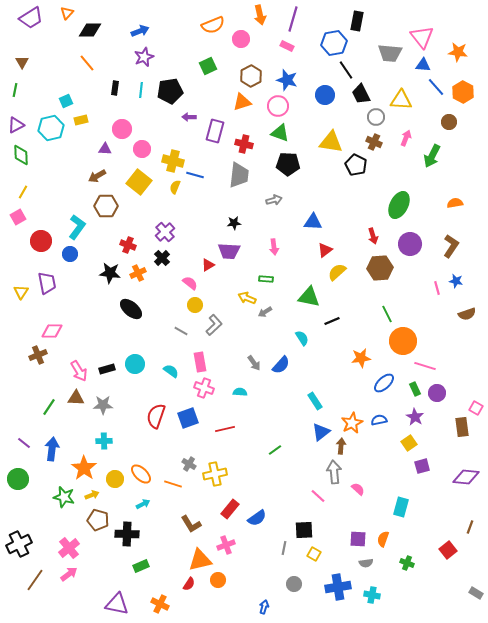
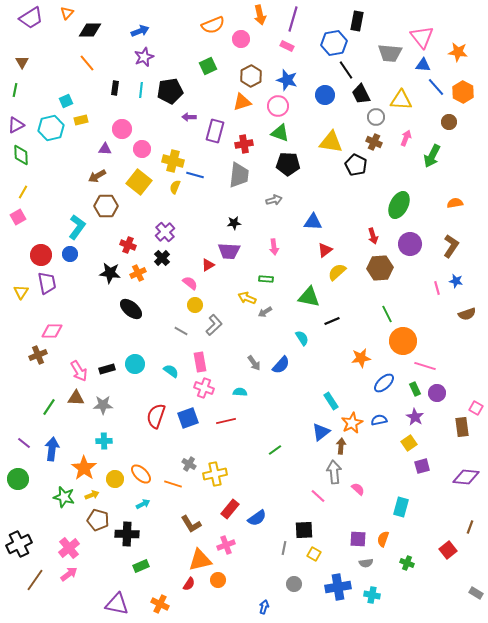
red cross at (244, 144): rotated 24 degrees counterclockwise
red circle at (41, 241): moved 14 px down
cyan rectangle at (315, 401): moved 16 px right
red line at (225, 429): moved 1 px right, 8 px up
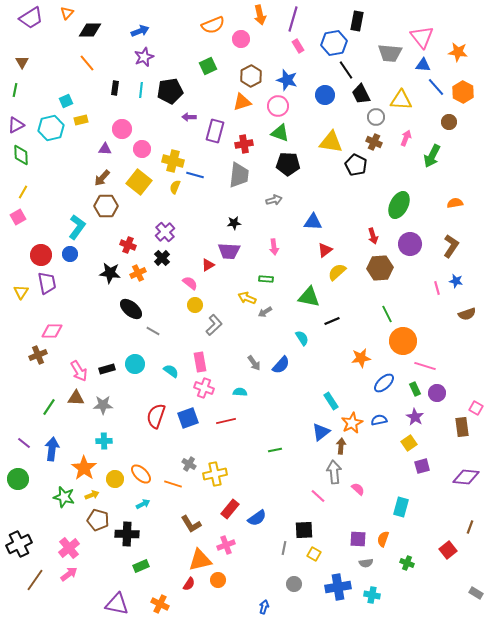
pink rectangle at (287, 46): moved 11 px right; rotated 32 degrees clockwise
brown arrow at (97, 176): moved 5 px right, 2 px down; rotated 18 degrees counterclockwise
gray line at (181, 331): moved 28 px left
green line at (275, 450): rotated 24 degrees clockwise
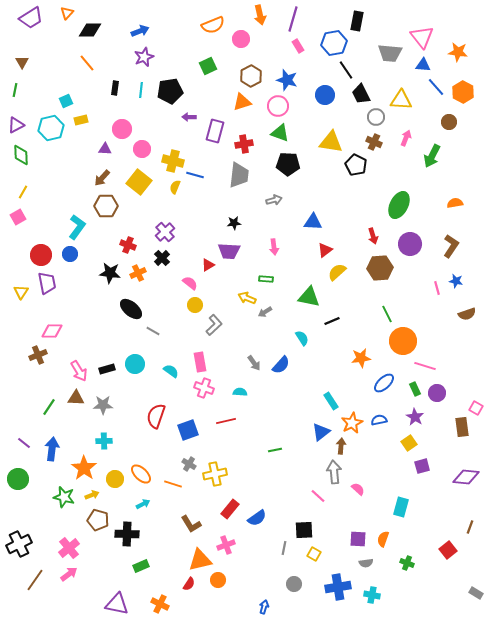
blue square at (188, 418): moved 12 px down
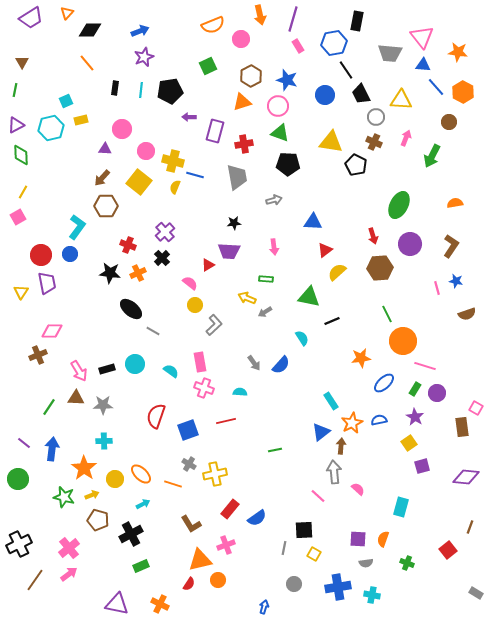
pink circle at (142, 149): moved 4 px right, 2 px down
gray trapezoid at (239, 175): moved 2 px left, 2 px down; rotated 16 degrees counterclockwise
green rectangle at (415, 389): rotated 56 degrees clockwise
black cross at (127, 534): moved 4 px right; rotated 30 degrees counterclockwise
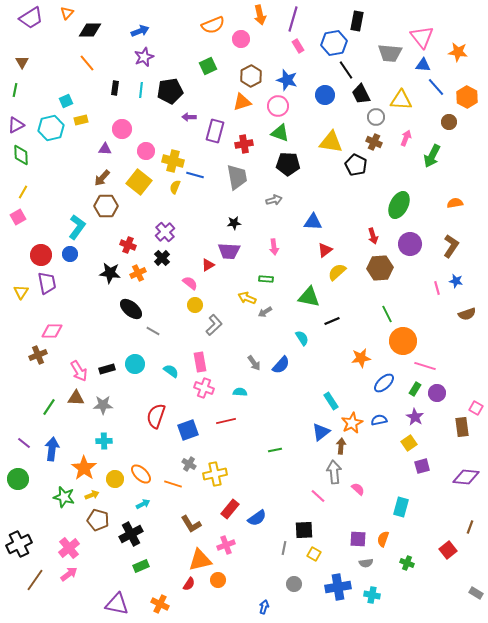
orange hexagon at (463, 92): moved 4 px right, 5 px down
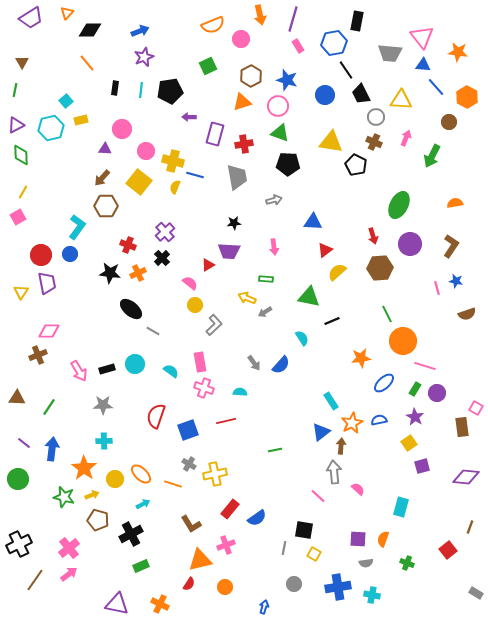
cyan square at (66, 101): rotated 16 degrees counterclockwise
purple rectangle at (215, 131): moved 3 px down
pink diamond at (52, 331): moved 3 px left
brown triangle at (76, 398): moved 59 px left
black square at (304, 530): rotated 12 degrees clockwise
orange circle at (218, 580): moved 7 px right, 7 px down
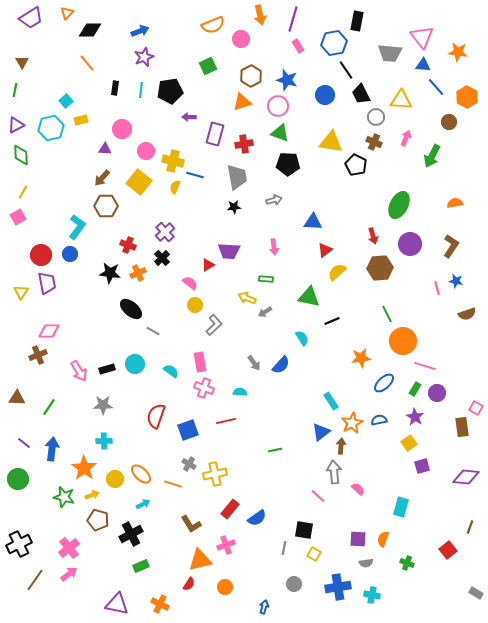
black star at (234, 223): moved 16 px up
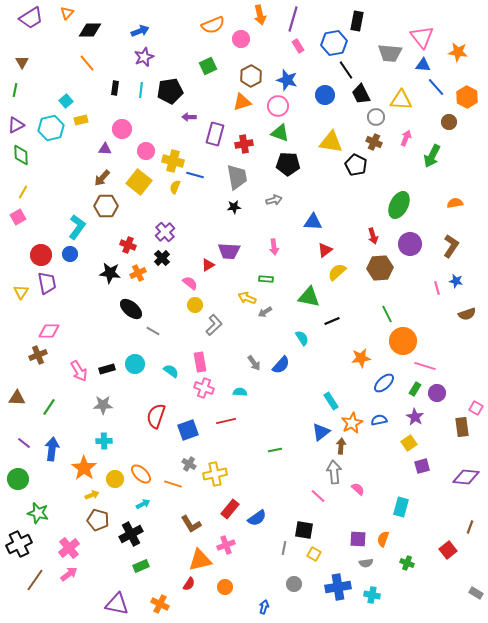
green star at (64, 497): moved 26 px left, 16 px down
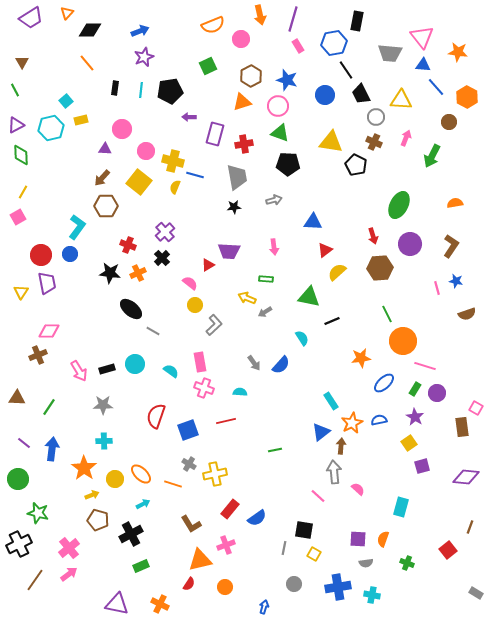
green line at (15, 90): rotated 40 degrees counterclockwise
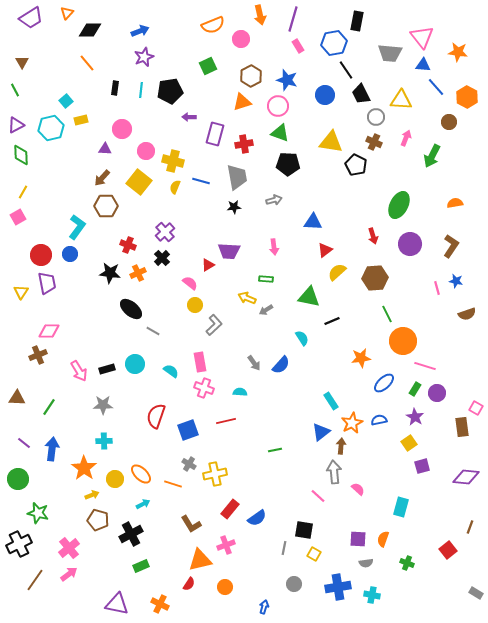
blue line at (195, 175): moved 6 px right, 6 px down
brown hexagon at (380, 268): moved 5 px left, 10 px down
gray arrow at (265, 312): moved 1 px right, 2 px up
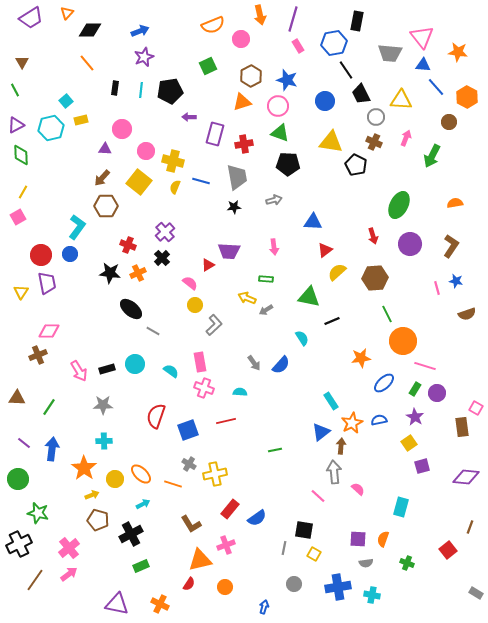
blue circle at (325, 95): moved 6 px down
